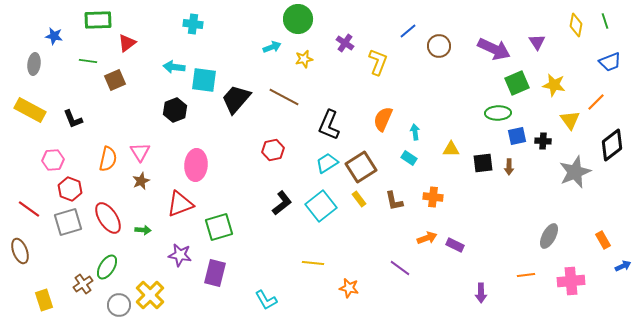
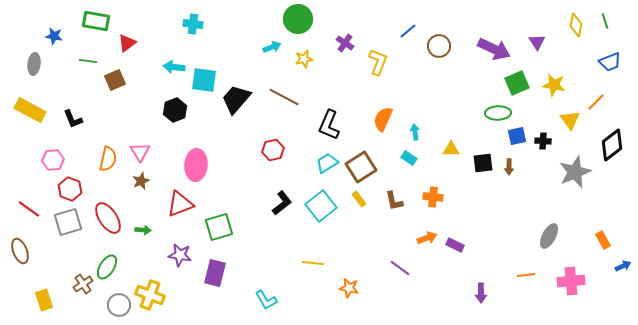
green rectangle at (98, 20): moved 2 px left, 1 px down; rotated 12 degrees clockwise
yellow cross at (150, 295): rotated 24 degrees counterclockwise
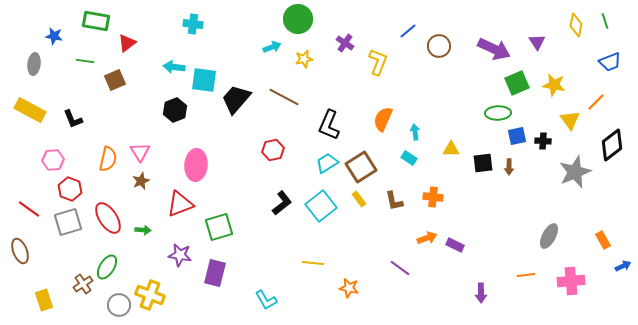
green line at (88, 61): moved 3 px left
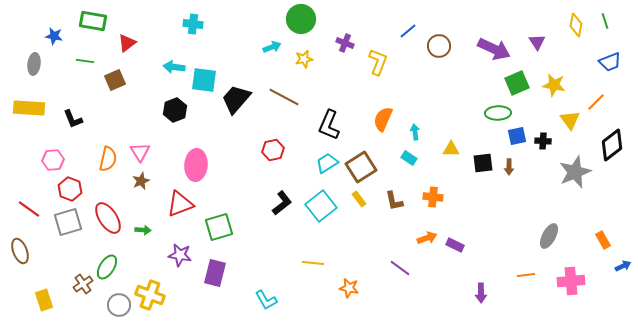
green circle at (298, 19): moved 3 px right
green rectangle at (96, 21): moved 3 px left
purple cross at (345, 43): rotated 12 degrees counterclockwise
yellow rectangle at (30, 110): moved 1 px left, 2 px up; rotated 24 degrees counterclockwise
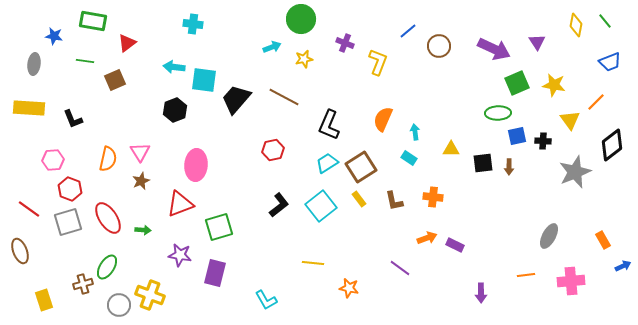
green line at (605, 21): rotated 21 degrees counterclockwise
black L-shape at (282, 203): moved 3 px left, 2 px down
brown cross at (83, 284): rotated 18 degrees clockwise
